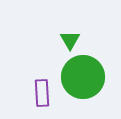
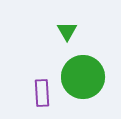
green triangle: moved 3 px left, 9 px up
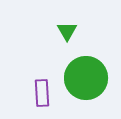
green circle: moved 3 px right, 1 px down
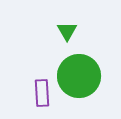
green circle: moved 7 px left, 2 px up
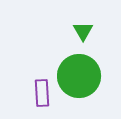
green triangle: moved 16 px right
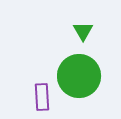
purple rectangle: moved 4 px down
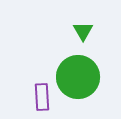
green circle: moved 1 px left, 1 px down
